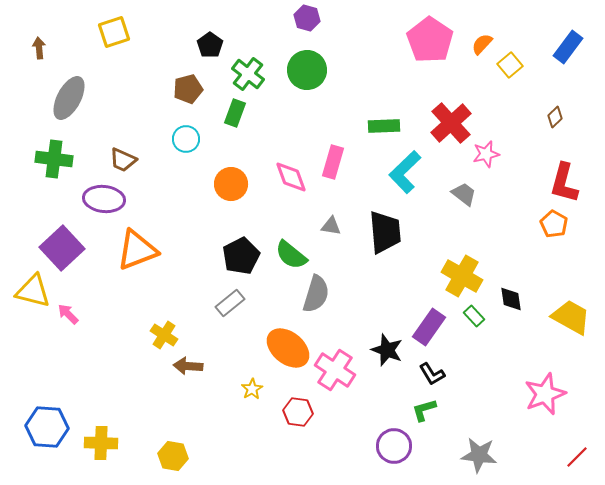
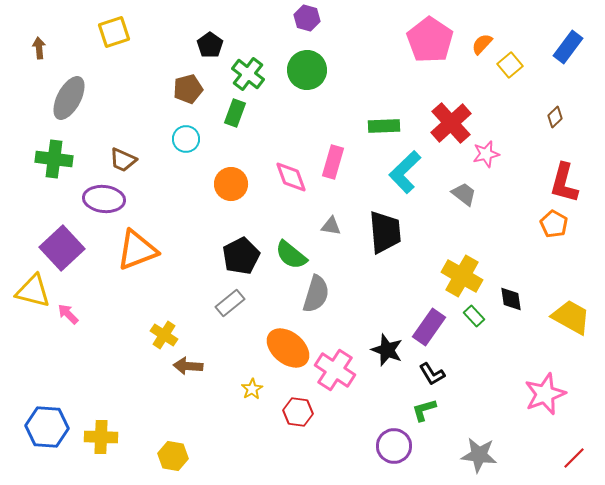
yellow cross at (101, 443): moved 6 px up
red line at (577, 457): moved 3 px left, 1 px down
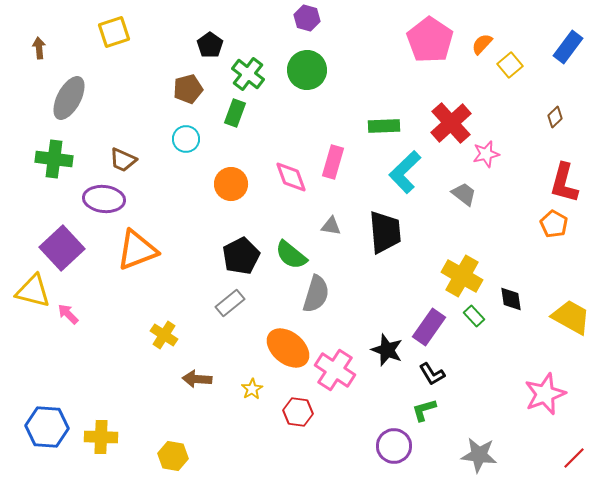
brown arrow at (188, 366): moved 9 px right, 13 px down
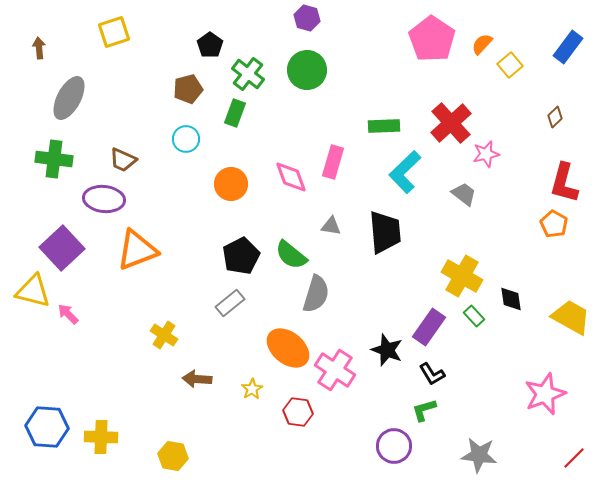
pink pentagon at (430, 40): moved 2 px right, 1 px up
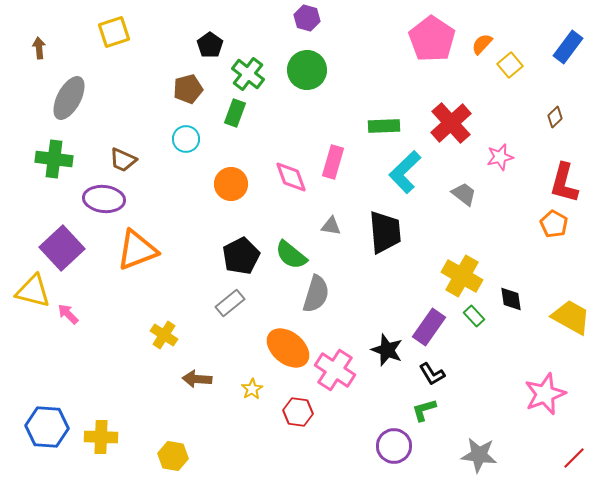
pink star at (486, 154): moved 14 px right, 3 px down
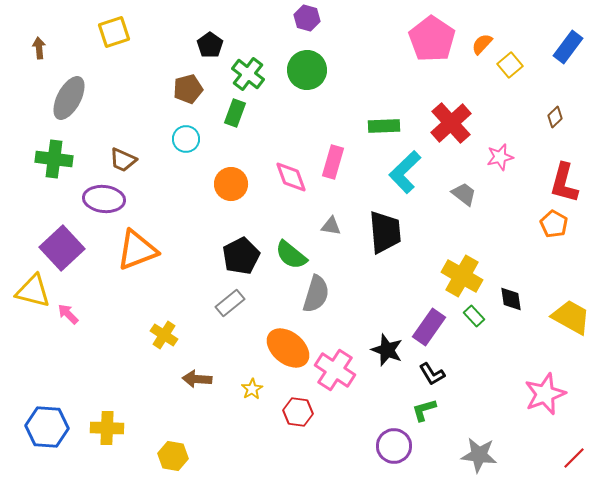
yellow cross at (101, 437): moved 6 px right, 9 px up
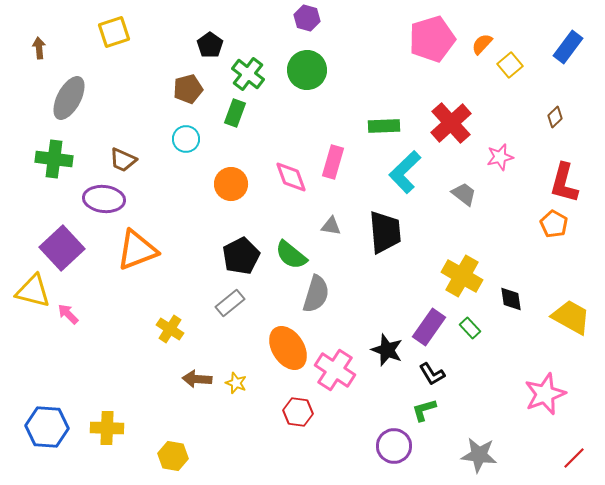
pink pentagon at (432, 39): rotated 21 degrees clockwise
green rectangle at (474, 316): moved 4 px left, 12 px down
yellow cross at (164, 335): moved 6 px right, 6 px up
orange ellipse at (288, 348): rotated 18 degrees clockwise
yellow star at (252, 389): moved 16 px left, 6 px up; rotated 20 degrees counterclockwise
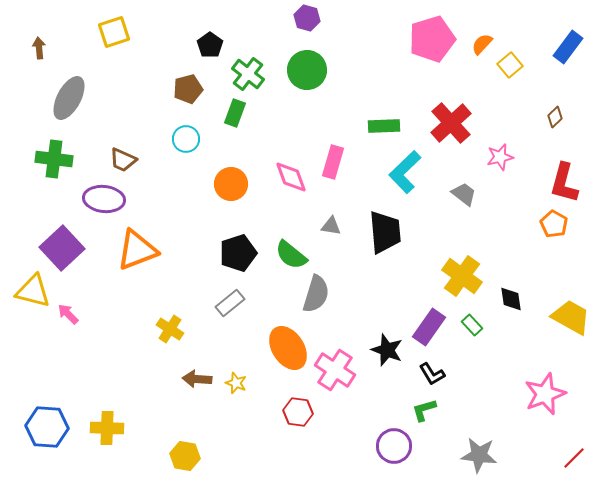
black pentagon at (241, 256): moved 3 px left, 3 px up; rotated 9 degrees clockwise
yellow cross at (462, 276): rotated 6 degrees clockwise
green rectangle at (470, 328): moved 2 px right, 3 px up
yellow hexagon at (173, 456): moved 12 px right
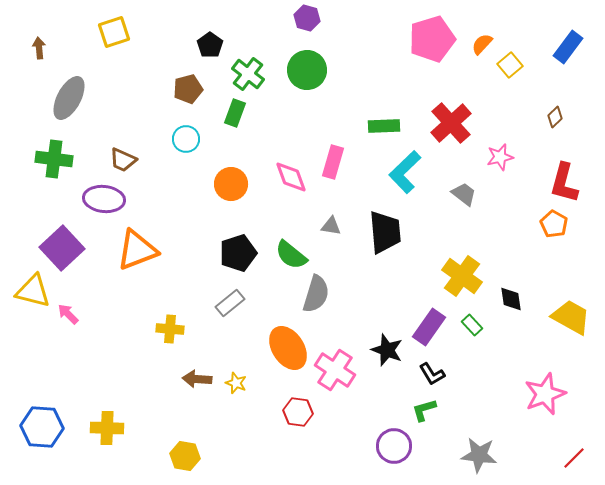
yellow cross at (170, 329): rotated 28 degrees counterclockwise
blue hexagon at (47, 427): moved 5 px left
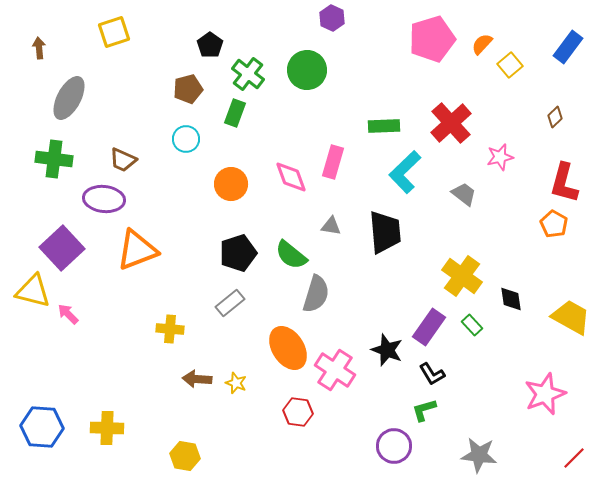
purple hexagon at (307, 18): moved 25 px right; rotated 10 degrees clockwise
